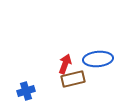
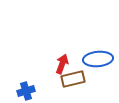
red arrow: moved 3 px left
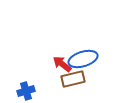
blue ellipse: moved 15 px left; rotated 12 degrees counterclockwise
red arrow: rotated 72 degrees counterclockwise
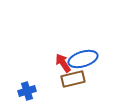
red arrow: moved 1 px right, 1 px up; rotated 18 degrees clockwise
blue cross: moved 1 px right
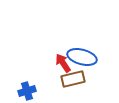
blue ellipse: moved 1 px left, 2 px up; rotated 32 degrees clockwise
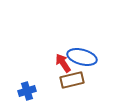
brown rectangle: moved 1 px left, 1 px down
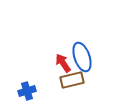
blue ellipse: rotated 56 degrees clockwise
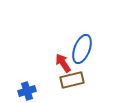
blue ellipse: moved 8 px up; rotated 40 degrees clockwise
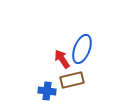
red arrow: moved 1 px left, 4 px up
blue cross: moved 20 px right; rotated 24 degrees clockwise
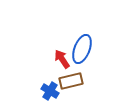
brown rectangle: moved 1 px left, 1 px down
blue cross: moved 3 px right; rotated 24 degrees clockwise
